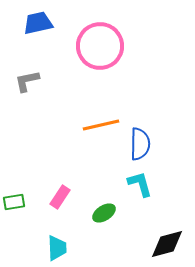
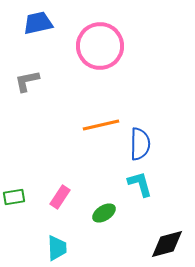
green rectangle: moved 5 px up
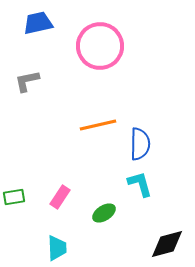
orange line: moved 3 px left
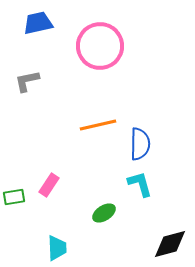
pink rectangle: moved 11 px left, 12 px up
black diamond: moved 3 px right
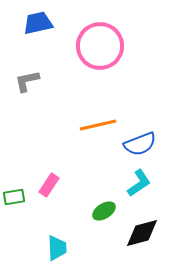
blue semicircle: rotated 68 degrees clockwise
cyan L-shape: moved 1 px left, 1 px up; rotated 72 degrees clockwise
green ellipse: moved 2 px up
black diamond: moved 28 px left, 11 px up
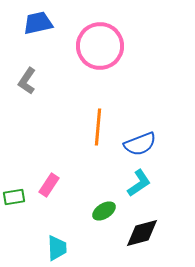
gray L-shape: rotated 44 degrees counterclockwise
orange line: moved 2 px down; rotated 72 degrees counterclockwise
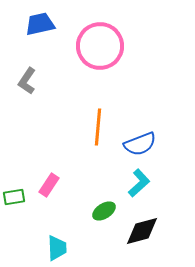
blue trapezoid: moved 2 px right, 1 px down
cyan L-shape: rotated 8 degrees counterclockwise
black diamond: moved 2 px up
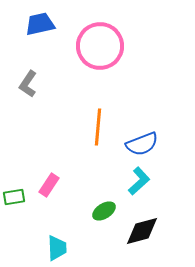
gray L-shape: moved 1 px right, 3 px down
blue semicircle: moved 2 px right
cyan L-shape: moved 2 px up
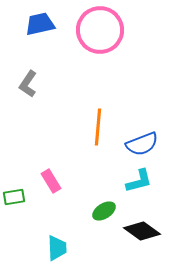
pink circle: moved 16 px up
cyan L-shape: rotated 28 degrees clockwise
pink rectangle: moved 2 px right, 4 px up; rotated 65 degrees counterclockwise
black diamond: rotated 51 degrees clockwise
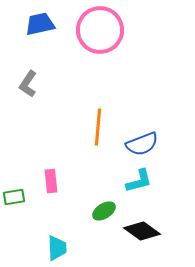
pink rectangle: rotated 25 degrees clockwise
